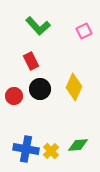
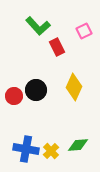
red rectangle: moved 26 px right, 14 px up
black circle: moved 4 px left, 1 px down
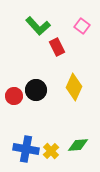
pink square: moved 2 px left, 5 px up; rotated 28 degrees counterclockwise
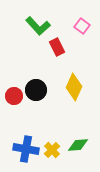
yellow cross: moved 1 px right, 1 px up
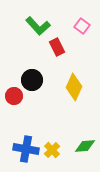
black circle: moved 4 px left, 10 px up
green diamond: moved 7 px right, 1 px down
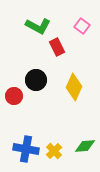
green L-shape: rotated 20 degrees counterclockwise
black circle: moved 4 px right
yellow cross: moved 2 px right, 1 px down
